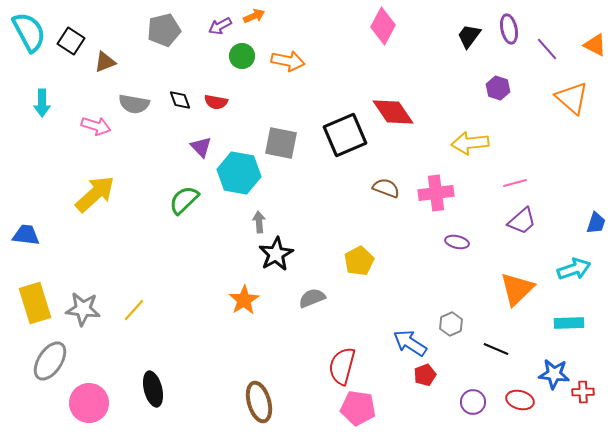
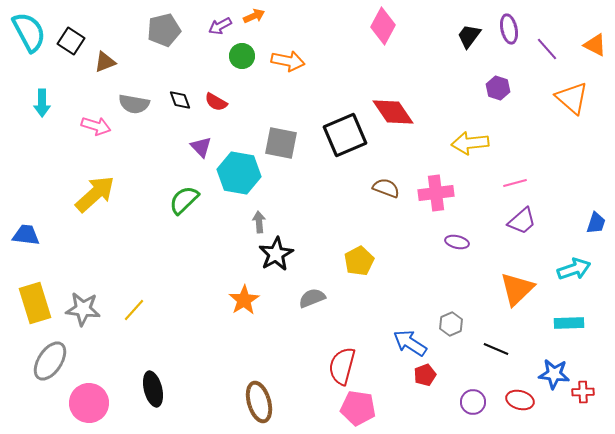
red semicircle at (216, 102): rotated 20 degrees clockwise
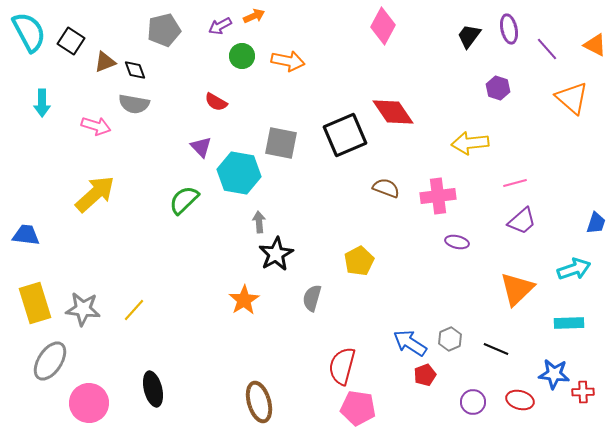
black diamond at (180, 100): moved 45 px left, 30 px up
pink cross at (436, 193): moved 2 px right, 3 px down
gray semicircle at (312, 298): rotated 52 degrees counterclockwise
gray hexagon at (451, 324): moved 1 px left, 15 px down
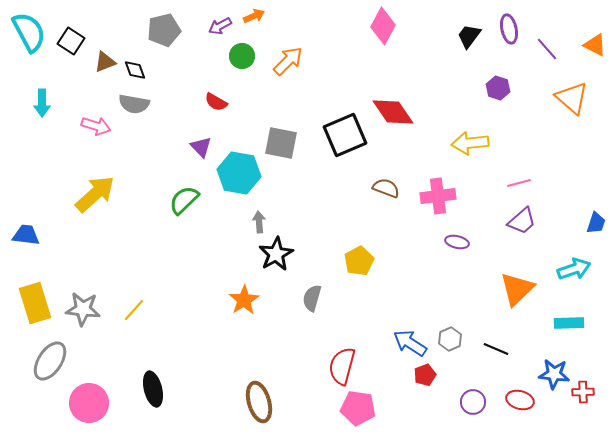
orange arrow at (288, 61): rotated 56 degrees counterclockwise
pink line at (515, 183): moved 4 px right
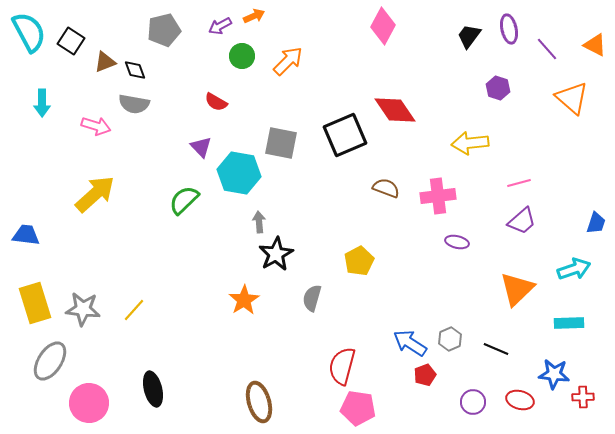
red diamond at (393, 112): moved 2 px right, 2 px up
red cross at (583, 392): moved 5 px down
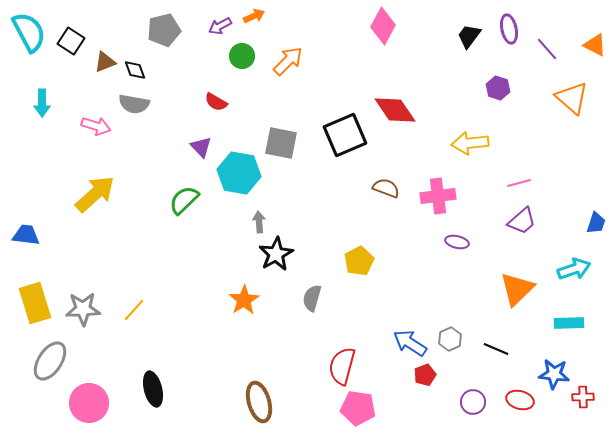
gray star at (83, 309): rotated 8 degrees counterclockwise
